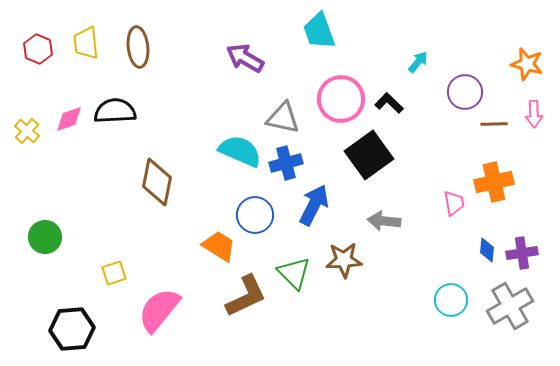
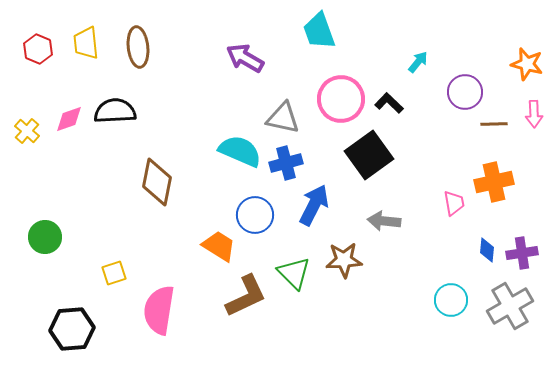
pink semicircle: rotated 30 degrees counterclockwise
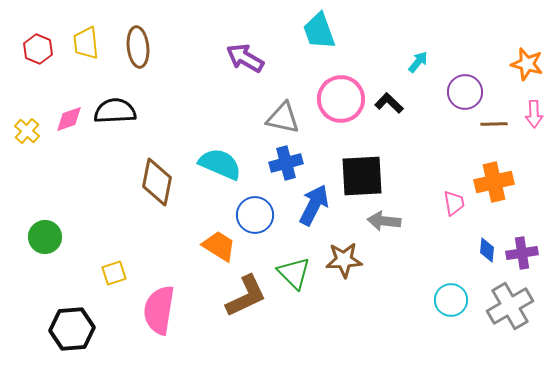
cyan semicircle: moved 20 px left, 13 px down
black square: moved 7 px left, 21 px down; rotated 33 degrees clockwise
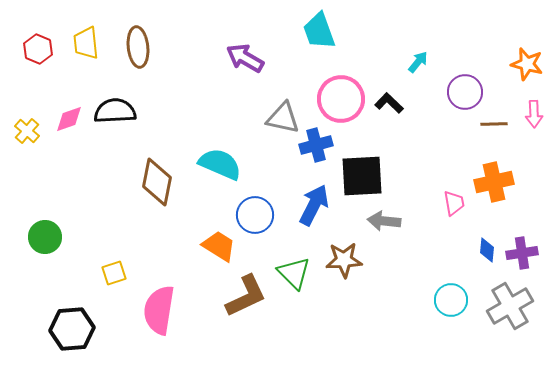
blue cross: moved 30 px right, 18 px up
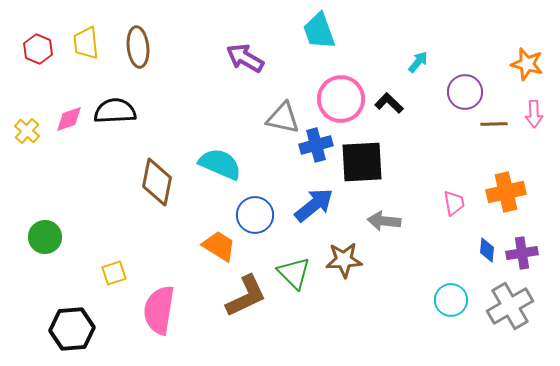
black square: moved 14 px up
orange cross: moved 12 px right, 10 px down
blue arrow: rotated 24 degrees clockwise
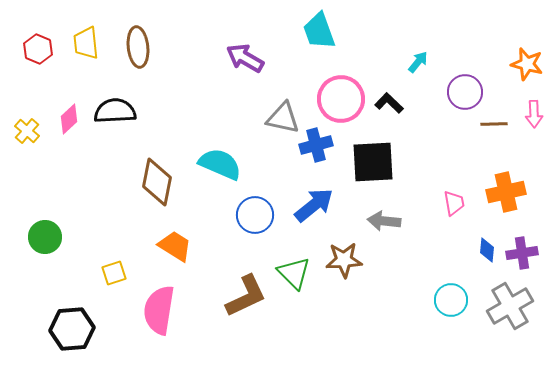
pink diamond: rotated 24 degrees counterclockwise
black square: moved 11 px right
orange trapezoid: moved 44 px left
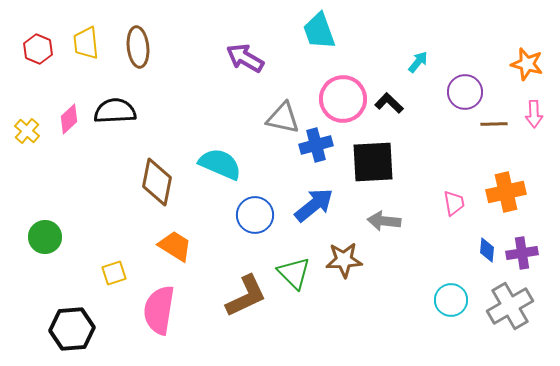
pink circle: moved 2 px right
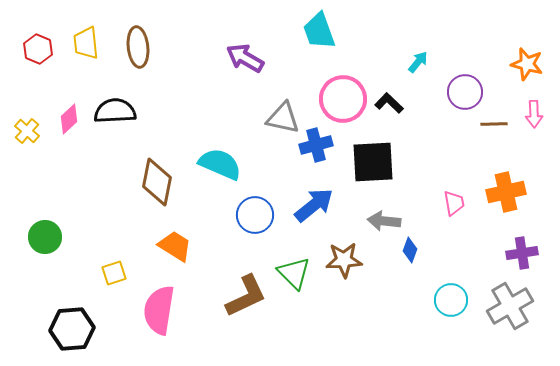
blue diamond: moved 77 px left; rotated 15 degrees clockwise
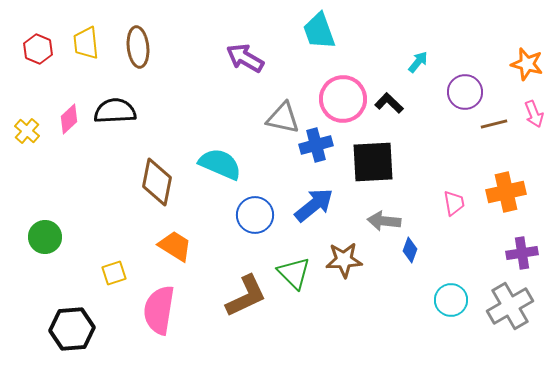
pink arrow: rotated 20 degrees counterclockwise
brown line: rotated 12 degrees counterclockwise
